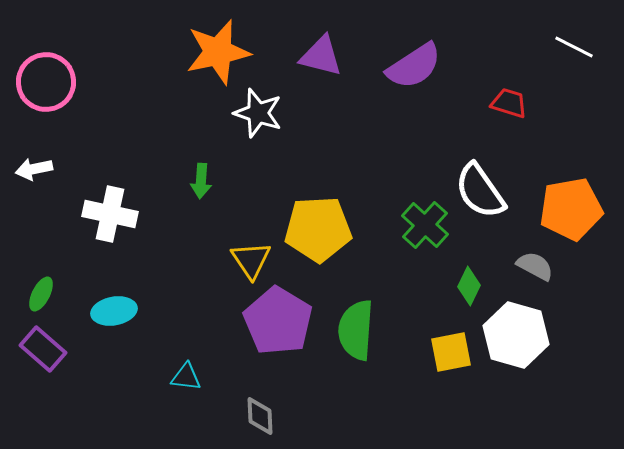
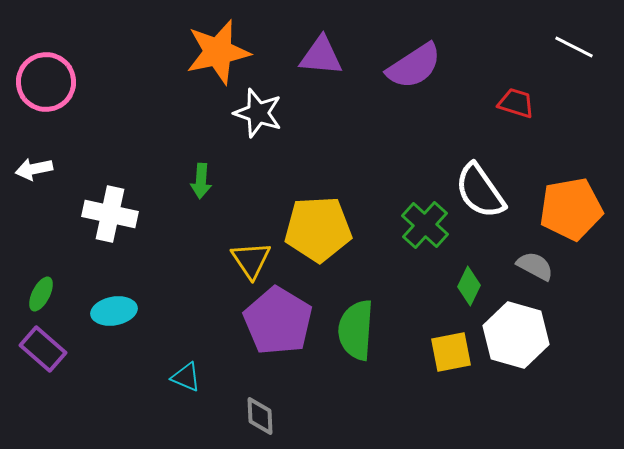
purple triangle: rotated 9 degrees counterclockwise
red trapezoid: moved 7 px right
cyan triangle: rotated 16 degrees clockwise
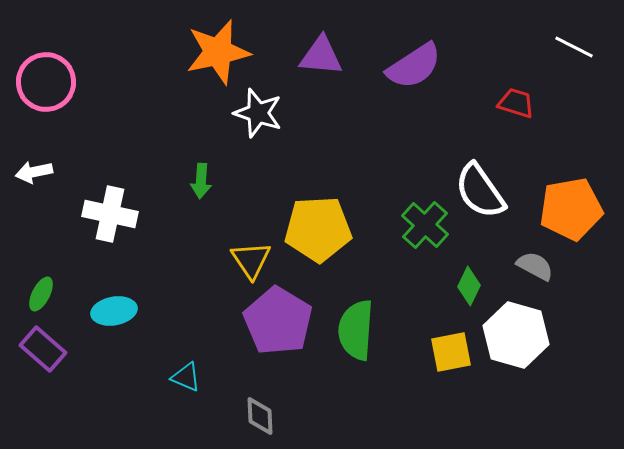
white arrow: moved 3 px down
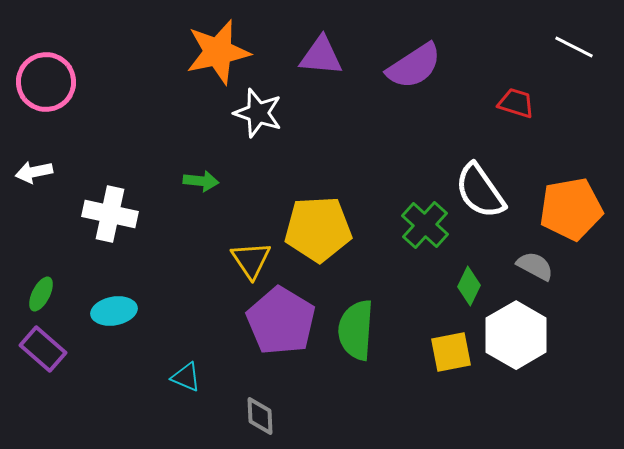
green arrow: rotated 88 degrees counterclockwise
purple pentagon: moved 3 px right
white hexagon: rotated 14 degrees clockwise
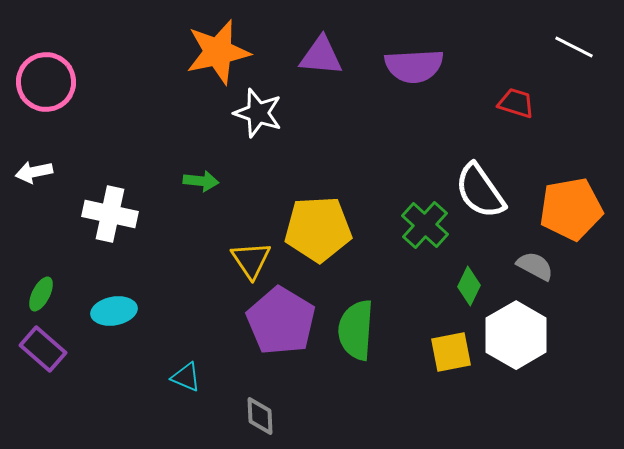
purple semicircle: rotated 30 degrees clockwise
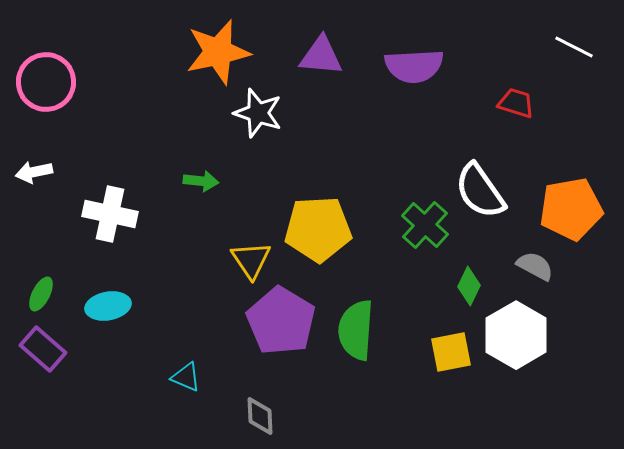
cyan ellipse: moved 6 px left, 5 px up
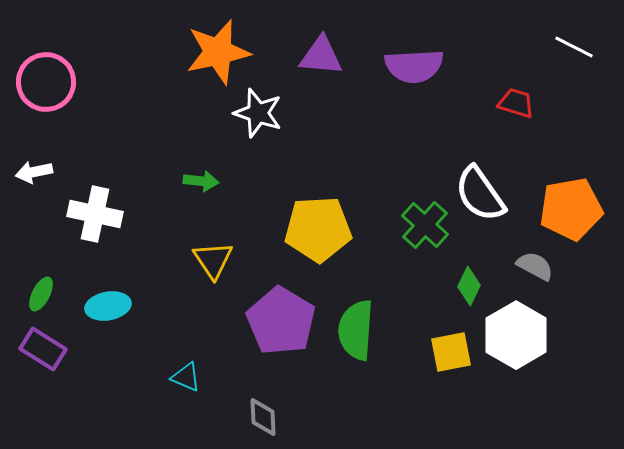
white semicircle: moved 3 px down
white cross: moved 15 px left
yellow triangle: moved 38 px left
purple rectangle: rotated 9 degrees counterclockwise
gray diamond: moved 3 px right, 1 px down
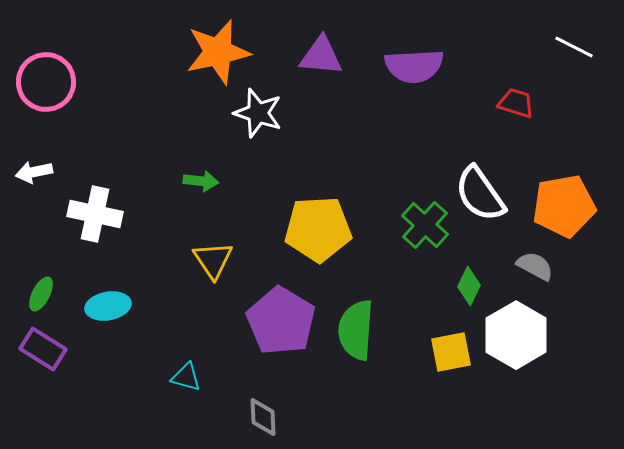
orange pentagon: moved 7 px left, 3 px up
cyan triangle: rotated 8 degrees counterclockwise
